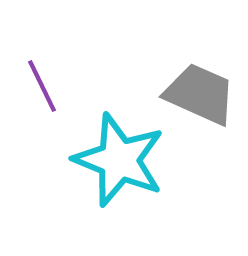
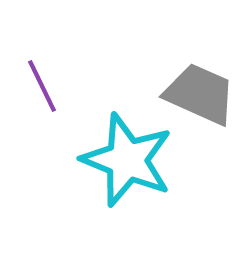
cyan star: moved 8 px right
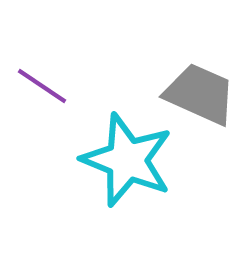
purple line: rotated 30 degrees counterclockwise
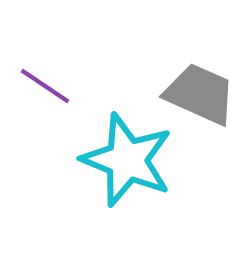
purple line: moved 3 px right
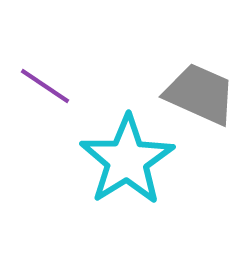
cyan star: rotated 18 degrees clockwise
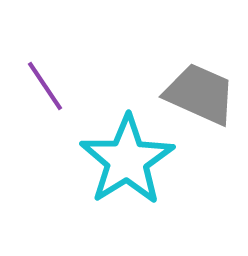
purple line: rotated 22 degrees clockwise
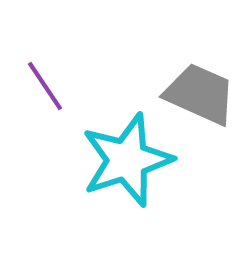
cyan star: rotated 14 degrees clockwise
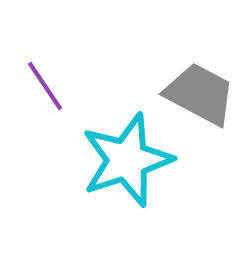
gray trapezoid: rotated 4 degrees clockwise
